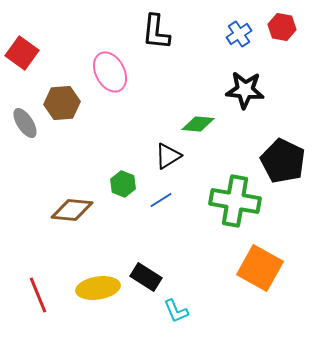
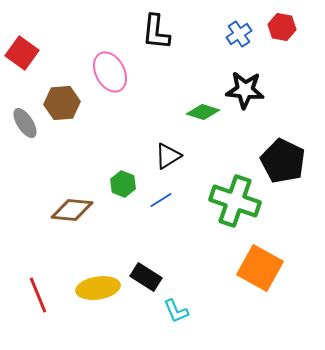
green diamond: moved 5 px right, 12 px up; rotated 12 degrees clockwise
green cross: rotated 9 degrees clockwise
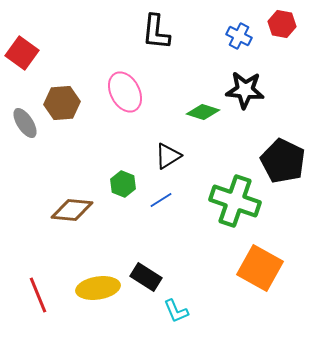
red hexagon: moved 3 px up
blue cross: moved 2 px down; rotated 30 degrees counterclockwise
pink ellipse: moved 15 px right, 20 px down
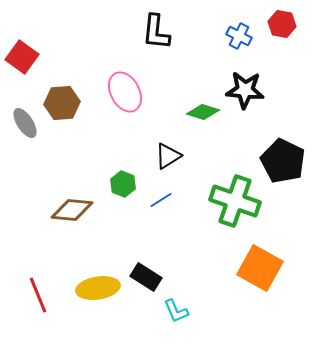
red square: moved 4 px down
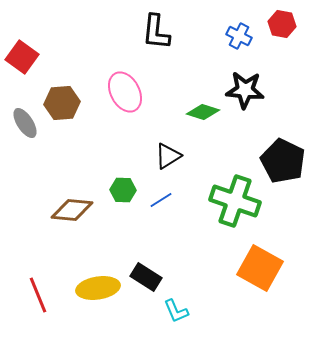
green hexagon: moved 6 px down; rotated 20 degrees counterclockwise
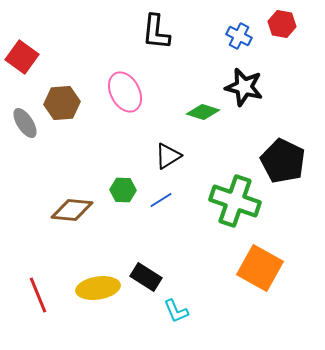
black star: moved 1 px left, 3 px up; rotated 9 degrees clockwise
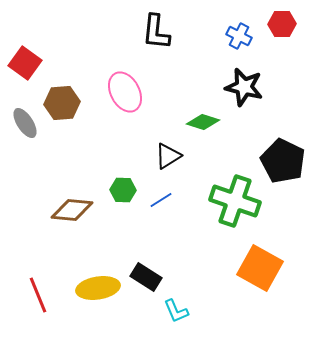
red hexagon: rotated 12 degrees counterclockwise
red square: moved 3 px right, 6 px down
green diamond: moved 10 px down
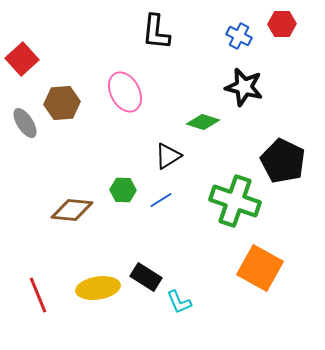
red square: moved 3 px left, 4 px up; rotated 12 degrees clockwise
cyan L-shape: moved 3 px right, 9 px up
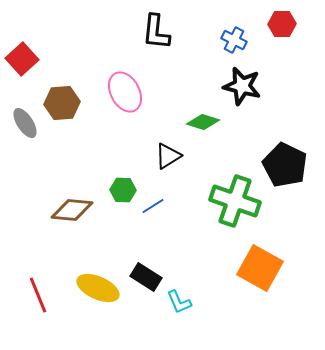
blue cross: moved 5 px left, 4 px down
black star: moved 2 px left, 1 px up
black pentagon: moved 2 px right, 4 px down
blue line: moved 8 px left, 6 px down
yellow ellipse: rotated 33 degrees clockwise
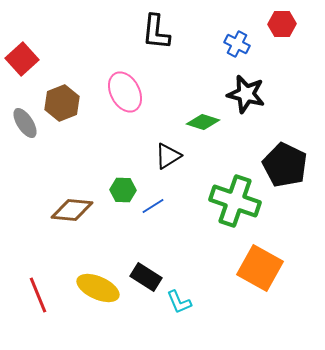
blue cross: moved 3 px right, 4 px down
black star: moved 4 px right, 8 px down
brown hexagon: rotated 16 degrees counterclockwise
